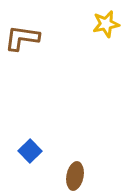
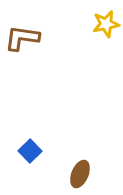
brown ellipse: moved 5 px right, 2 px up; rotated 12 degrees clockwise
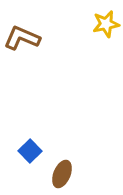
brown L-shape: rotated 15 degrees clockwise
brown ellipse: moved 18 px left
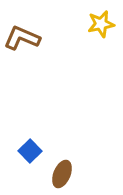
yellow star: moved 5 px left
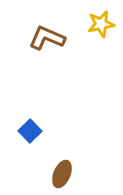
brown L-shape: moved 25 px right
blue square: moved 20 px up
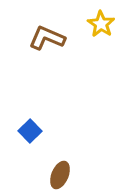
yellow star: rotated 28 degrees counterclockwise
brown ellipse: moved 2 px left, 1 px down
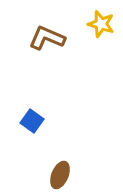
yellow star: rotated 16 degrees counterclockwise
blue square: moved 2 px right, 10 px up; rotated 10 degrees counterclockwise
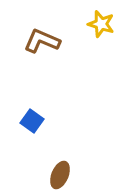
brown L-shape: moved 5 px left, 3 px down
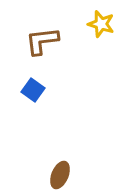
brown L-shape: rotated 30 degrees counterclockwise
blue square: moved 1 px right, 31 px up
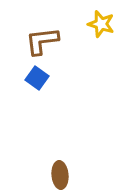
blue square: moved 4 px right, 12 px up
brown ellipse: rotated 28 degrees counterclockwise
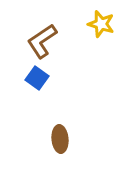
brown L-shape: rotated 27 degrees counterclockwise
brown ellipse: moved 36 px up
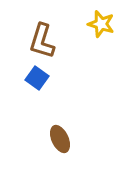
brown L-shape: rotated 39 degrees counterclockwise
brown ellipse: rotated 20 degrees counterclockwise
